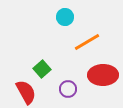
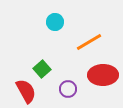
cyan circle: moved 10 px left, 5 px down
orange line: moved 2 px right
red semicircle: moved 1 px up
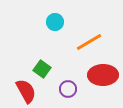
green square: rotated 12 degrees counterclockwise
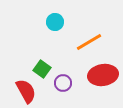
red ellipse: rotated 8 degrees counterclockwise
purple circle: moved 5 px left, 6 px up
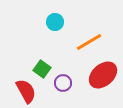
red ellipse: rotated 32 degrees counterclockwise
